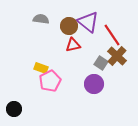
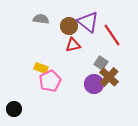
brown cross: moved 8 px left, 21 px down
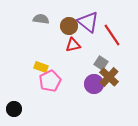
yellow rectangle: moved 1 px up
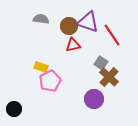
purple triangle: rotated 20 degrees counterclockwise
purple circle: moved 15 px down
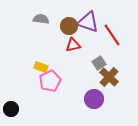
gray square: moved 2 px left; rotated 24 degrees clockwise
black circle: moved 3 px left
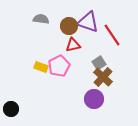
brown cross: moved 6 px left
pink pentagon: moved 9 px right, 15 px up
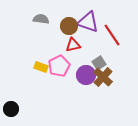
purple circle: moved 8 px left, 24 px up
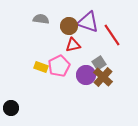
black circle: moved 1 px up
